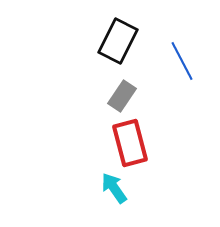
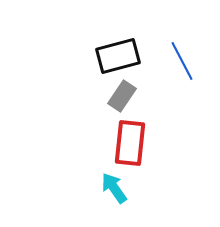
black rectangle: moved 15 px down; rotated 48 degrees clockwise
red rectangle: rotated 21 degrees clockwise
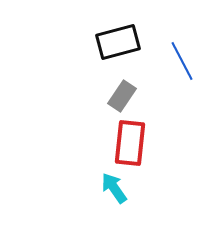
black rectangle: moved 14 px up
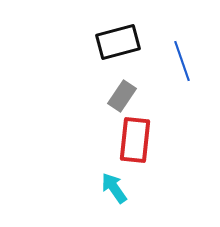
blue line: rotated 9 degrees clockwise
red rectangle: moved 5 px right, 3 px up
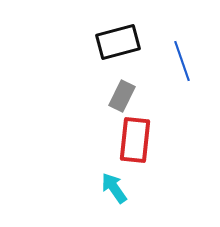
gray rectangle: rotated 8 degrees counterclockwise
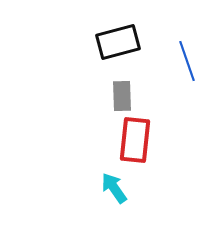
blue line: moved 5 px right
gray rectangle: rotated 28 degrees counterclockwise
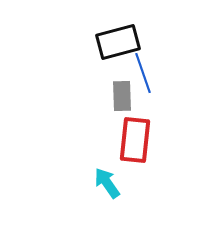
blue line: moved 44 px left, 12 px down
cyan arrow: moved 7 px left, 5 px up
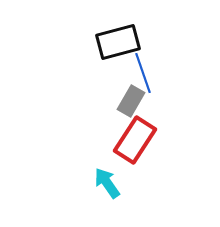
gray rectangle: moved 9 px right, 5 px down; rotated 32 degrees clockwise
red rectangle: rotated 27 degrees clockwise
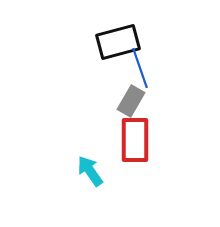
blue line: moved 3 px left, 5 px up
red rectangle: rotated 33 degrees counterclockwise
cyan arrow: moved 17 px left, 12 px up
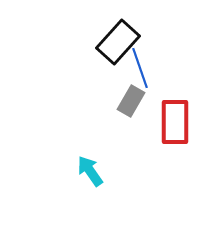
black rectangle: rotated 33 degrees counterclockwise
red rectangle: moved 40 px right, 18 px up
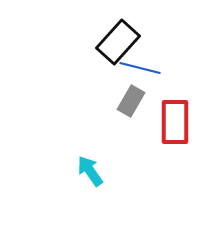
blue line: rotated 57 degrees counterclockwise
